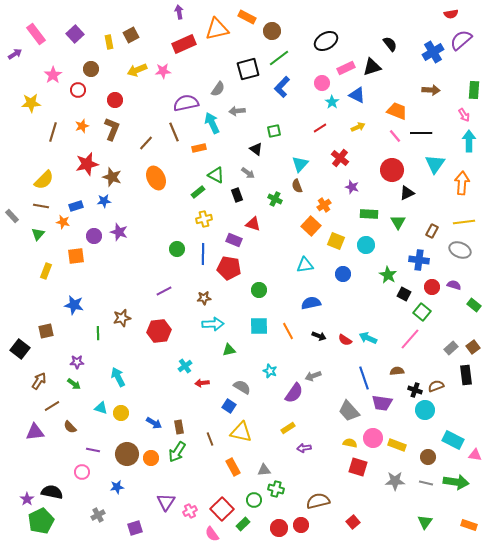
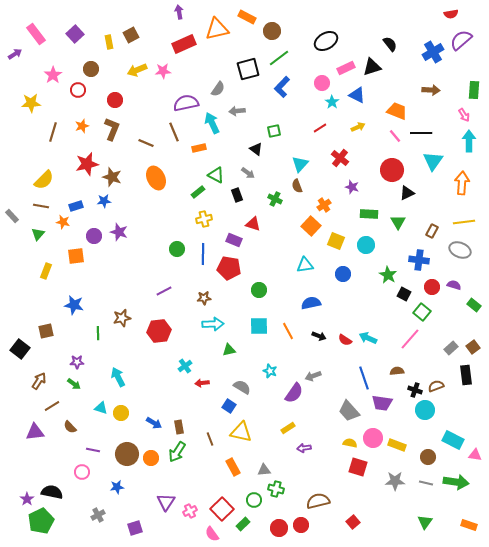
brown line at (146, 143): rotated 70 degrees clockwise
cyan triangle at (435, 164): moved 2 px left, 3 px up
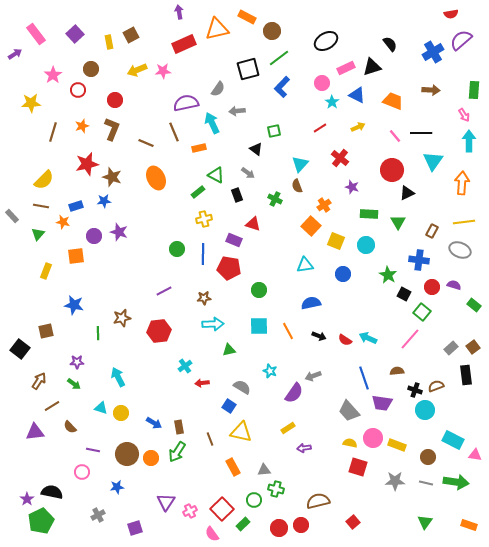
orange trapezoid at (397, 111): moved 4 px left, 10 px up
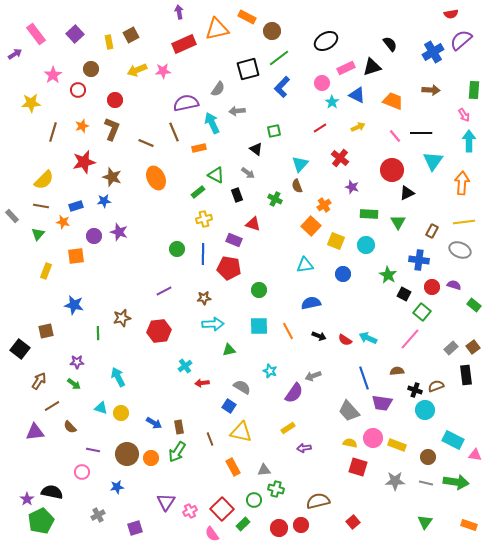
red star at (87, 164): moved 3 px left, 2 px up
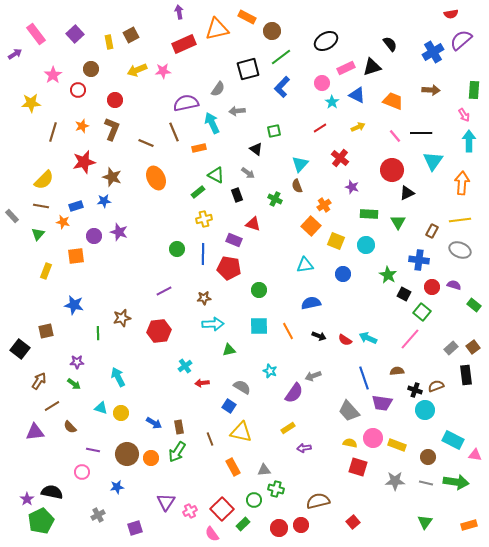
green line at (279, 58): moved 2 px right, 1 px up
yellow line at (464, 222): moved 4 px left, 2 px up
orange rectangle at (469, 525): rotated 35 degrees counterclockwise
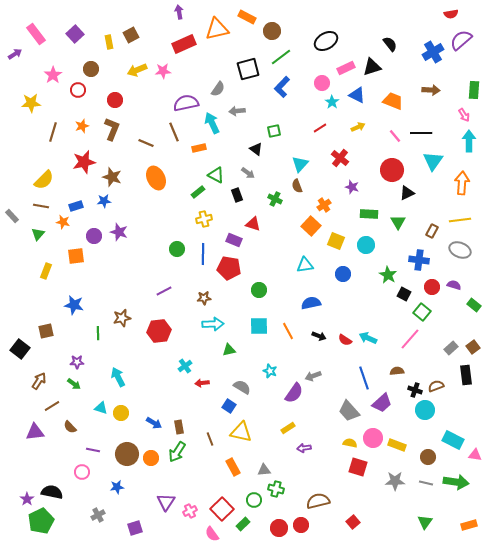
purple trapezoid at (382, 403): rotated 50 degrees counterclockwise
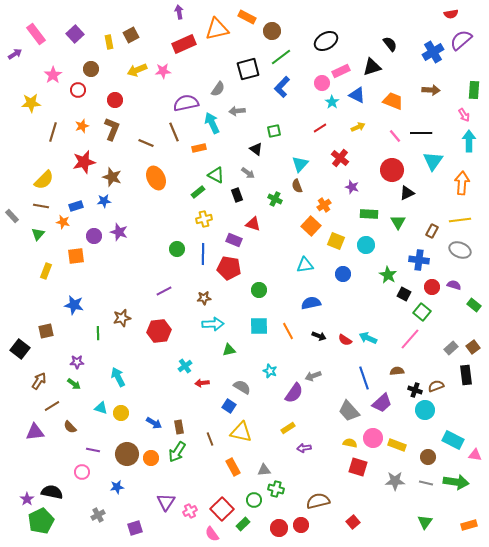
pink rectangle at (346, 68): moved 5 px left, 3 px down
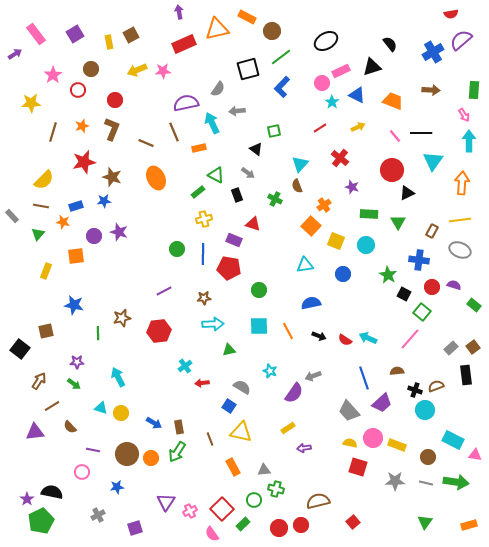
purple square at (75, 34): rotated 12 degrees clockwise
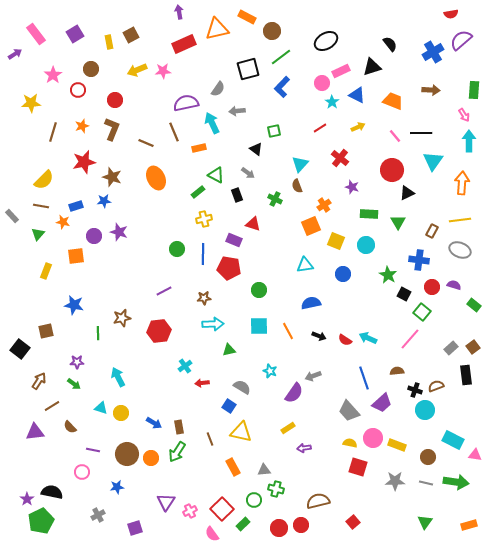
orange square at (311, 226): rotated 24 degrees clockwise
